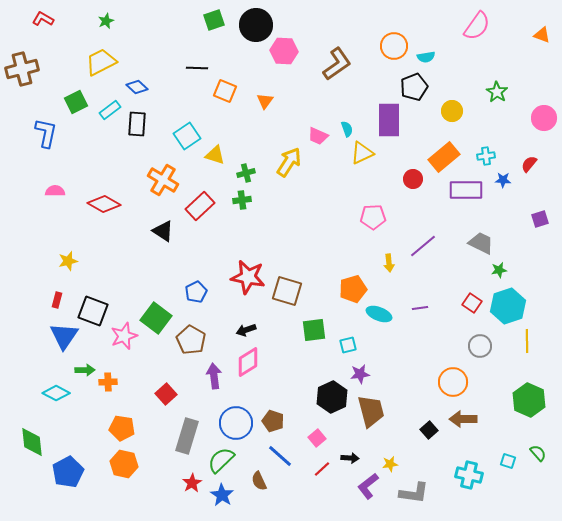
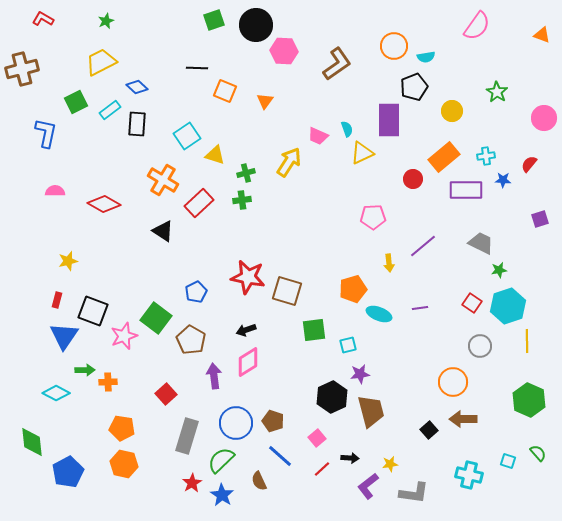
red rectangle at (200, 206): moved 1 px left, 3 px up
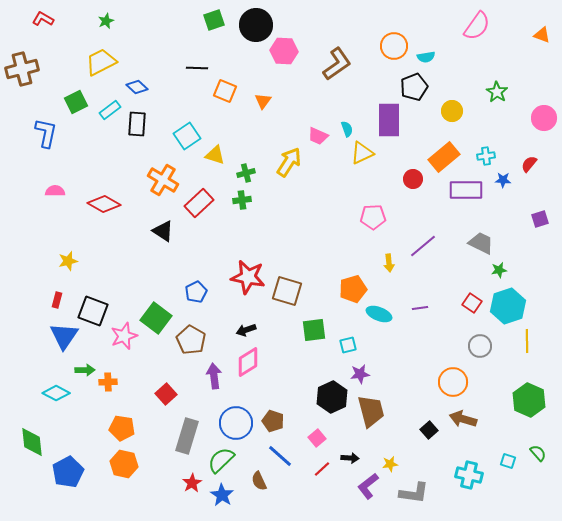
orange triangle at (265, 101): moved 2 px left
brown arrow at (463, 419): rotated 16 degrees clockwise
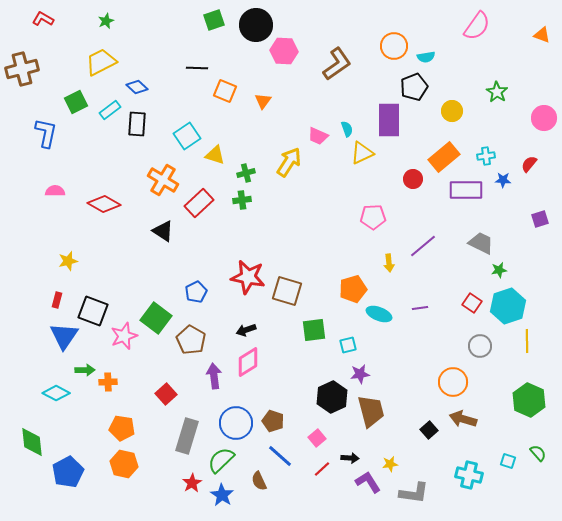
purple L-shape at (368, 486): moved 4 px up; rotated 96 degrees clockwise
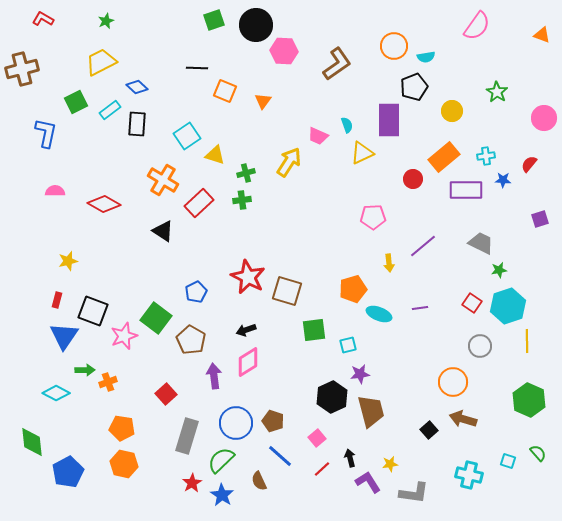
cyan semicircle at (347, 129): moved 4 px up
red star at (248, 277): rotated 16 degrees clockwise
orange cross at (108, 382): rotated 18 degrees counterclockwise
black arrow at (350, 458): rotated 108 degrees counterclockwise
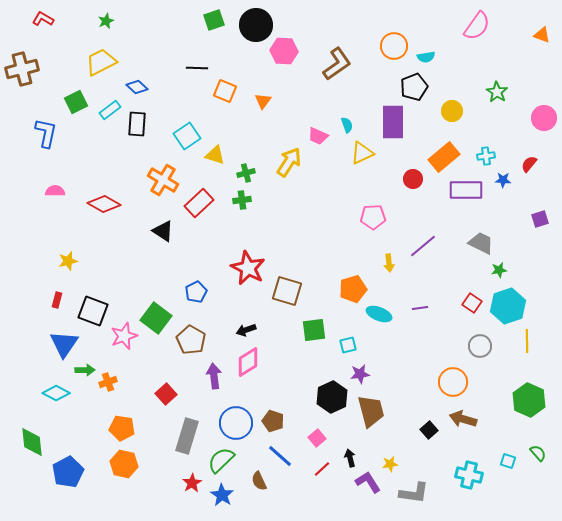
purple rectangle at (389, 120): moved 4 px right, 2 px down
red star at (248, 277): moved 9 px up
blue triangle at (64, 336): moved 8 px down
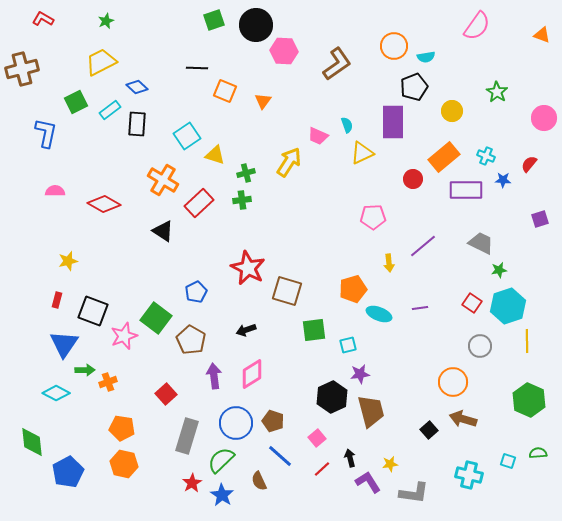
cyan cross at (486, 156): rotated 30 degrees clockwise
pink diamond at (248, 362): moved 4 px right, 12 px down
green semicircle at (538, 453): rotated 54 degrees counterclockwise
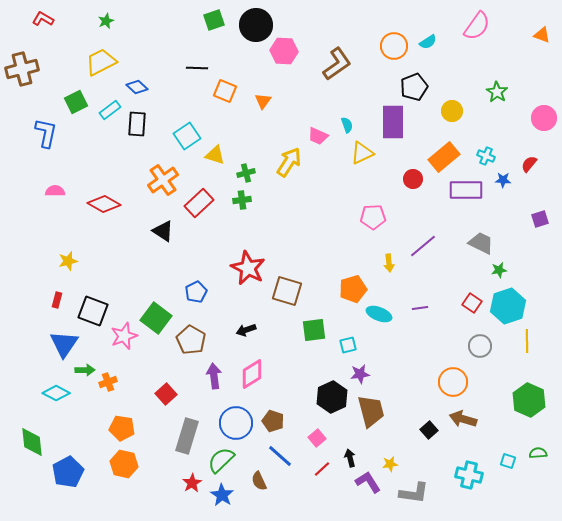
cyan semicircle at (426, 57): moved 2 px right, 15 px up; rotated 24 degrees counterclockwise
orange cross at (163, 180): rotated 24 degrees clockwise
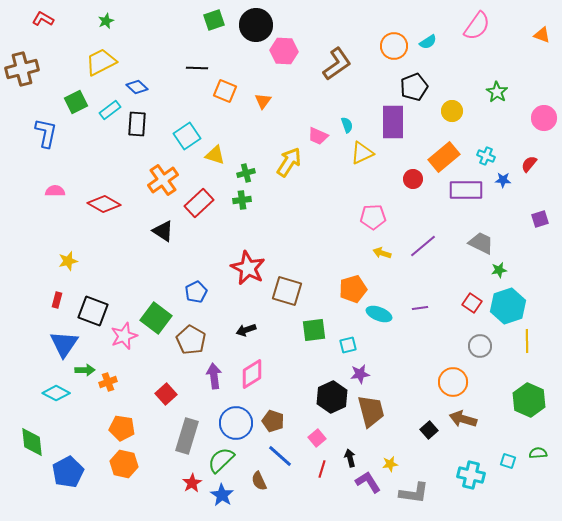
yellow arrow at (389, 263): moved 7 px left, 10 px up; rotated 114 degrees clockwise
red line at (322, 469): rotated 30 degrees counterclockwise
cyan cross at (469, 475): moved 2 px right
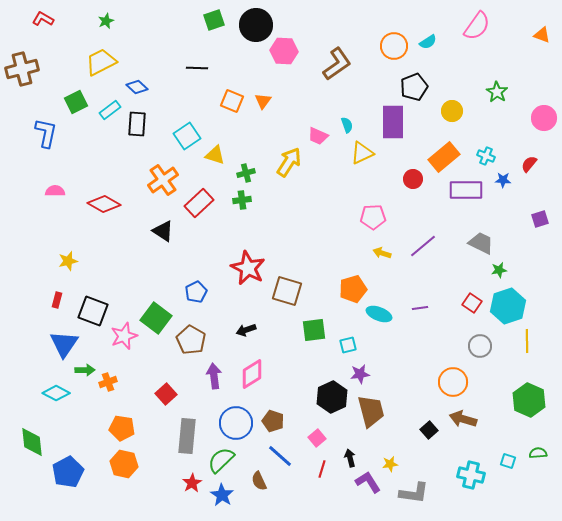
orange square at (225, 91): moved 7 px right, 10 px down
gray rectangle at (187, 436): rotated 12 degrees counterclockwise
